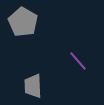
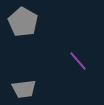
gray trapezoid: moved 9 px left, 3 px down; rotated 95 degrees counterclockwise
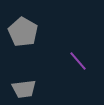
gray pentagon: moved 10 px down
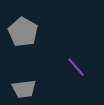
purple line: moved 2 px left, 6 px down
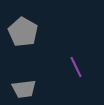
purple line: rotated 15 degrees clockwise
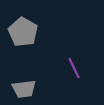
purple line: moved 2 px left, 1 px down
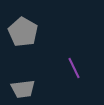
gray trapezoid: moved 1 px left
